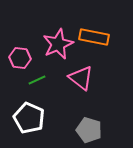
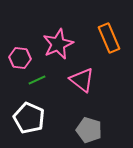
orange rectangle: moved 15 px right, 1 px down; rotated 56 degrees clockwise
pink triangle: moved 1 px right, 2 px down
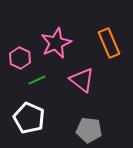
orange rectangle: moved 5 px down
pink star: moved 2 px left, 1 px up
pink hexagon: rotated 20 degrees clockwise
gray pentagon: rotated 10 degrees counterclockwise
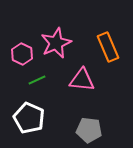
orange rectangle: moved 1 px left, 4 px down
pink hexagon: moved 2 px right, 4 px up
pink triangle: rotated 32 degrees counterclockwise
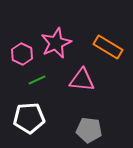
orange rectangle: rotated 36 degrees counterclockwise
white pentagon: rotated 28 degrees counterclockwise
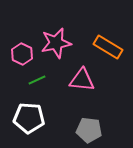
pink star: rotated 12 degrees clockwise
white pentagon: rotated 8 degrees clockwise
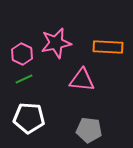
orange rectangle: rotated 28 degrees counterclockwise
green line: moved 13 px left, 1 px up
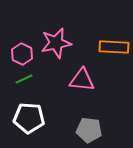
orange rectangle: moved 6 px right
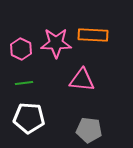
pink star: rotated 12 degrees clockwise
orange rectangle: moved 21 px left, 12 px up
pink hexagon: moved 1 px left, 5 px up
green line: moved 4 px down; rotated 18 degrees clockwise
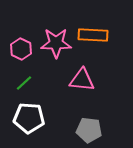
green line: rotated 36 degrees counterclockwise
